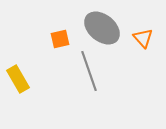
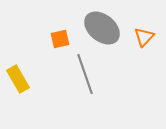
orange triangle: moved 1 px right, 1 px up; rotated 25 degrees clockwise
gray line: moved 4 px left, 3 px down
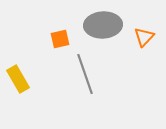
gray ellipse: moved 1 px right, 3 px up; rotated 42 degrees counterclockwise
